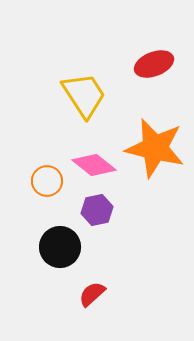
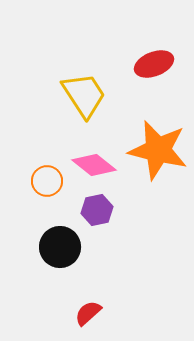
orange star: moved 3 px right, 2 px down
red semicircle: moved 4 px left, 19 px down
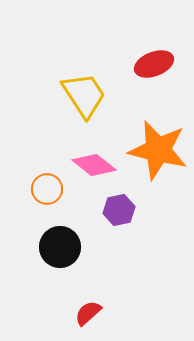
orange circle: moved 8 px down
purple hexagon: moved 22 px right
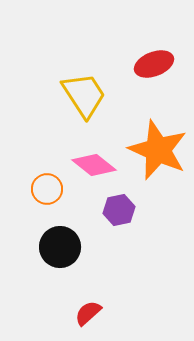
orange star: rotated 10 degrees clockwise
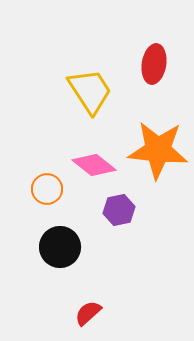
red ellipse: rotated 60 degrees counterclockwise
yellow trapezoid: moved 6 px right, 4 px up
orange star: rotated 18 degrees counterclockwise
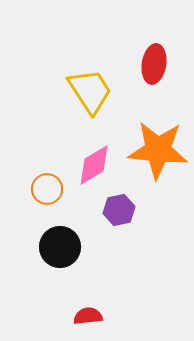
pink diamond: rotated 69 degrees counterclockwise
red semicircle: moved 3 px down; rotated 36 degrees clockwise
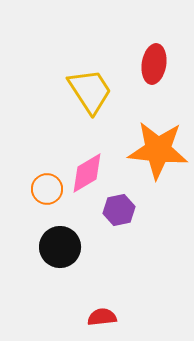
pink diamond: moved 7 px left, 8 px down
red semicircle: moved 14 px right, 1 px down
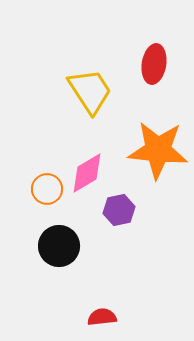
black circle: moved 1 px left, 1 px up
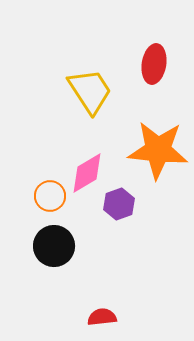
orange circle: moved 3 px right, 7 px down
purple hexagon: moved 6 px up; rotated 8 degrees counterclockwise
black circle: moved 5 px left
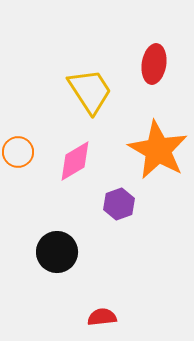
orange star: rotated 24 degrees clockwise
pink diamond: moved 12 px left, 12 px up
orange circle: moved 32 px left, 44 px up
black circle: moved 3 px right, 6 px down
